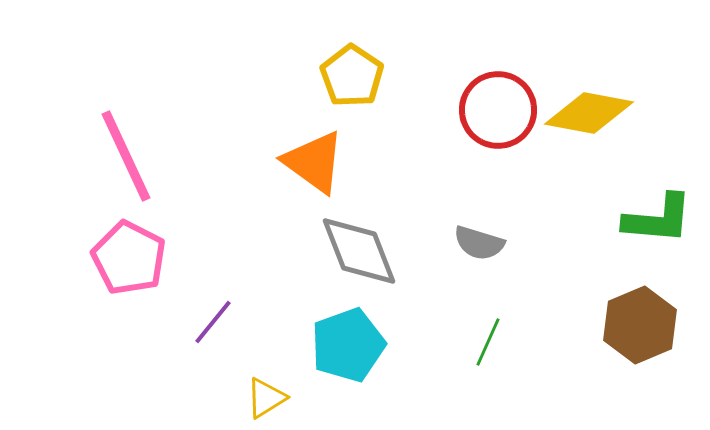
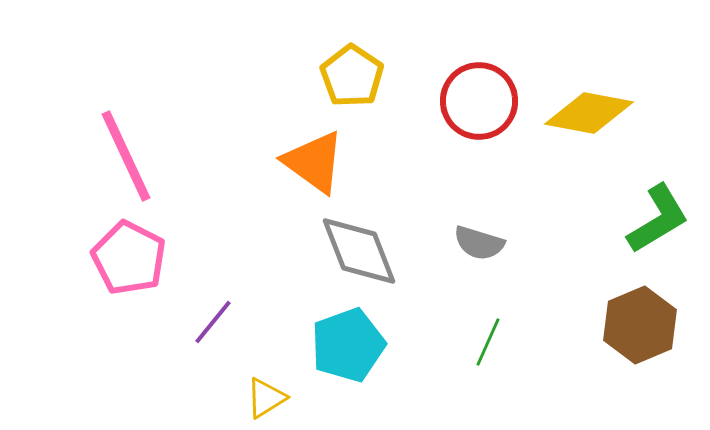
red circle: moved 19 px left, 9 px up
green L-shape: rotated 36 degrees counterclockwise
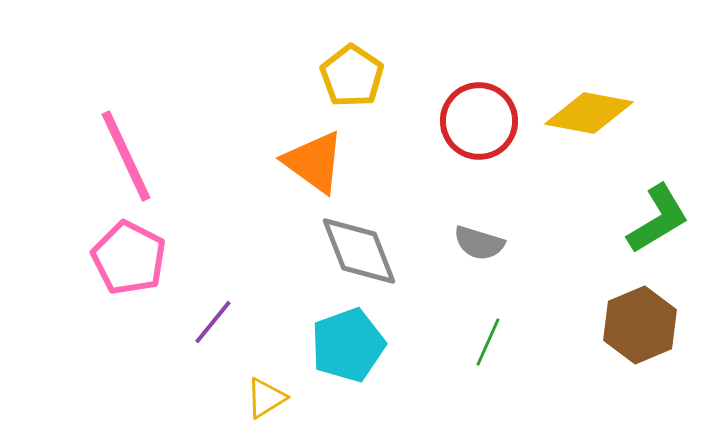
red circle: moved 20 px down
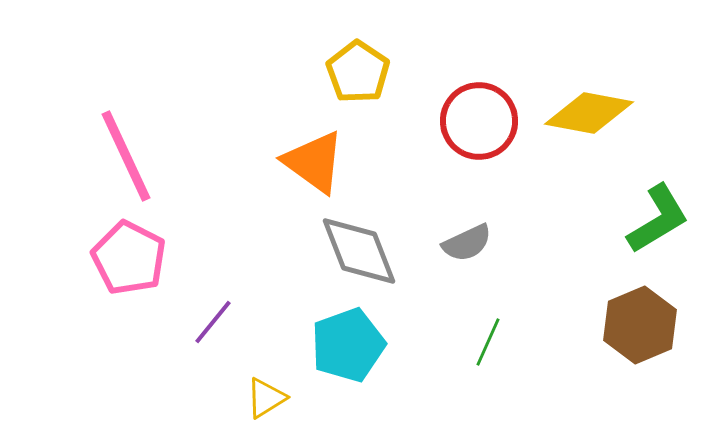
yellow pentagon: moved 6 px right, 4 px up
gray semicircle: moved 12 px left; rotated 42 degrees counterclockwise
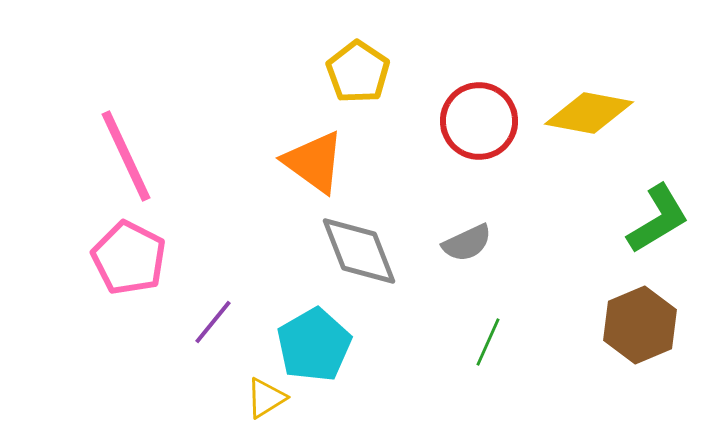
cyan pentagon: moved 34 px left; rotated 10 degrees counterclockwise
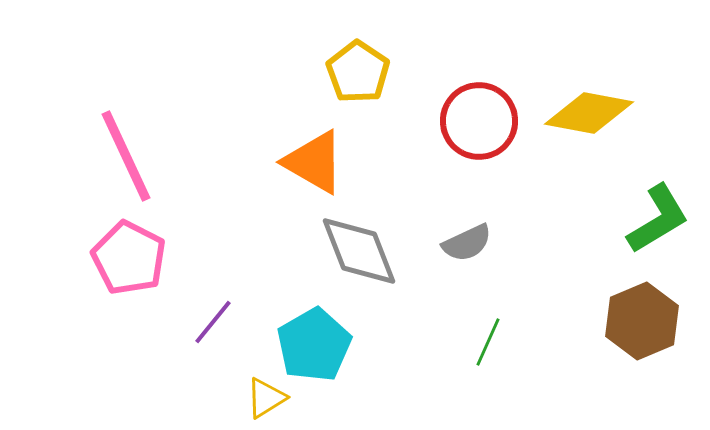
orange triangle: rotated 6 degrees counterclockwise
brown hexagon: moved 2 px right, 4 px up
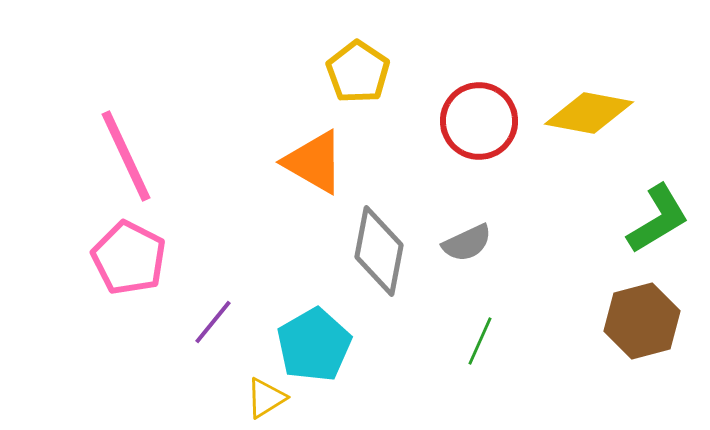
gray diamond: moved 20 px right; rotated 32 degrees clockwise
brown hexagon: rotated 8 degrees clockwise
green line: moved 8 px left, 1 px up
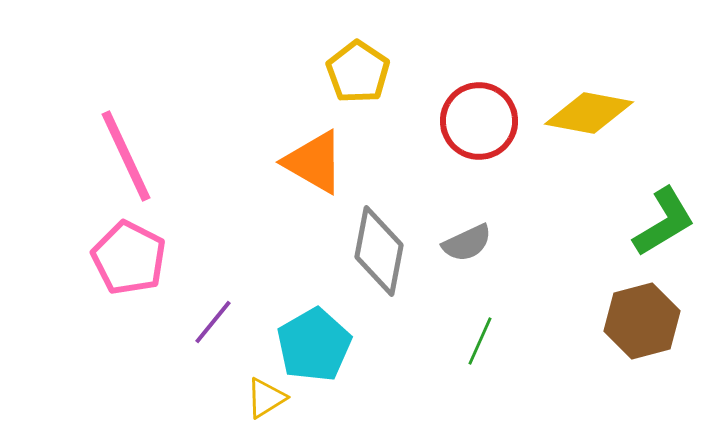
green L-shape: moved 6 px right, 3 px down
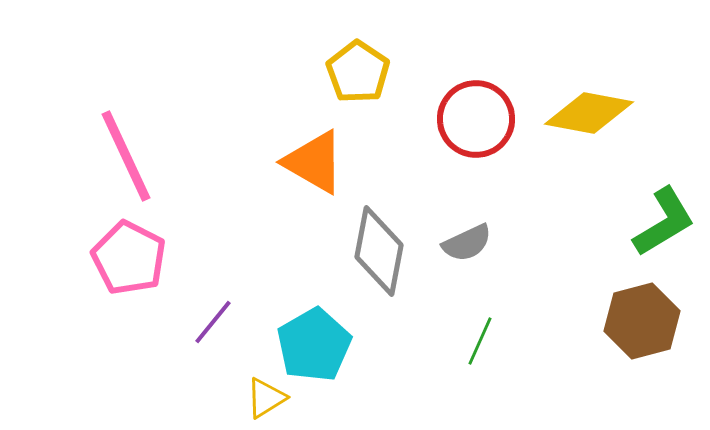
red circle: moved 3 px left, 2 px up
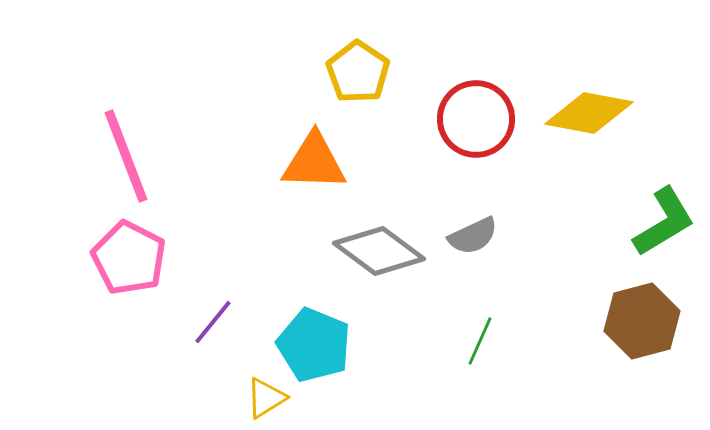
pink line: rotated 4 degrees clockwise
orange triangle: rotated 28 degrees counterclockwise
gray semicircle: moved 6 px right, 7 px up
gray diamond: rotated 64 degrees counterclockwise
cyan pentagon: rotated 20 degrees counterclockwise
